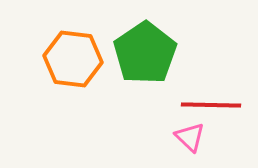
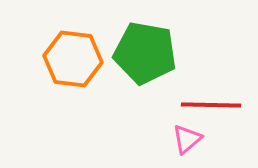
green pentagon: rotated 28 degrees counterclockwise
pink triangle: moved 3 px left, 2 px down; rotated 36 degrees clockwise
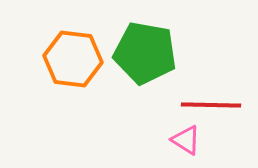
pink triangle: moved 1 px left, 1 px down; rotated 48 degrees counterclockwise
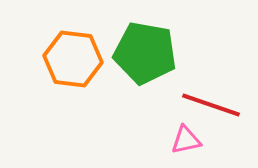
red line: rotated 18 degrees clockwise
pink triangle: rotated 44 degrees counterclockwise
